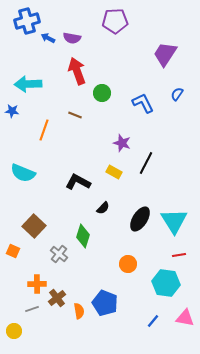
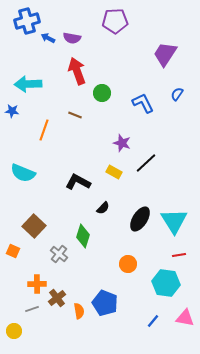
black line: rotated 20 degrees clockwise
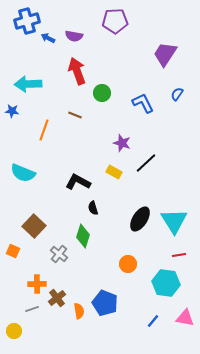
purple semicircle: moved 2 px right, 2 px up
black semicircle: moved 10 px left; rotated 120 degrees clockwise
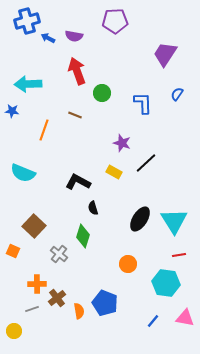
blue L-shape: rotated 25 degrees clockwise
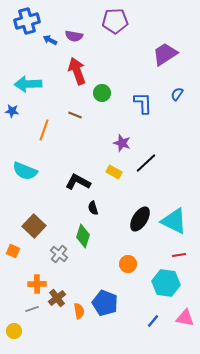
blue arrow: moved 2 px right, 2 px down
purple trapezoid: rotated 24 degrees clockwise
cyan semicircle: moved 2 px right, 2 px up
cyan triangle: rotated 32 degrees counterclockwise
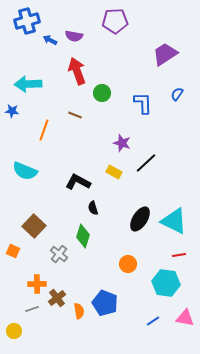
blue line: rotated 16 degrees clockwise
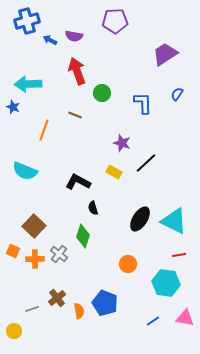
blue star: moved 1 px right, 4 px up; rotated 16 degrees clockwise
orange cross: moved 2 px left, 25 px up
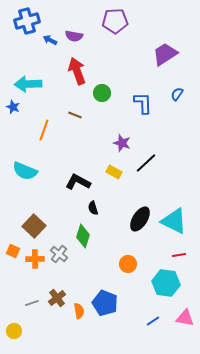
gray line: moved 6 px up
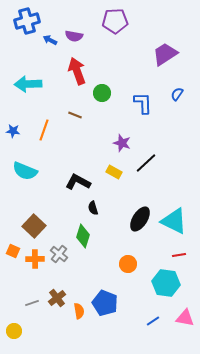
blue star: moved 24 px down; rotated 16 degrees counterclockwise
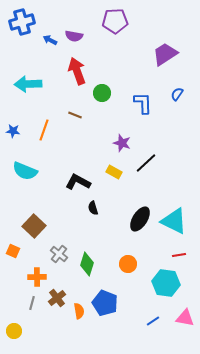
blue cross: moved 5 px left, 1 px down
green diamond: moved 4 px right, 28 px down
orange cross: moved 2 px right, 18 px down
gray line: rotated 56 degrees counterclockwise
